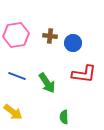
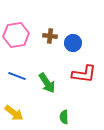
yellow arrow: moved 1 px right, 1 px down
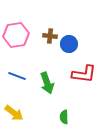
blue circle: moved 4 px left, 1 px down
green arrow: rotated 15 degrees clockwise
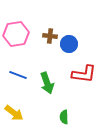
pink hexagon: moved 1 px up
blue line: moved 1 px right, 1 px up
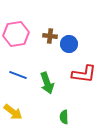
yellow arrow: moved 1 px left, 1 px up
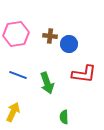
yellow arrow: rotated 102 degrees counterclockwise
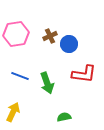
brown cross: rotated 32 degrees counterclockwise
blue line: moved 2 px right, 1 px down
green semicircle: rotated 80 degrees clockwise
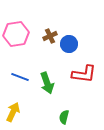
blue line: moved 1 px down
green semicircle: rotated 64 degrees counterclockwise
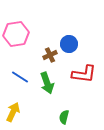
brown cross: moved 19 px down
blue line: rotated 12 degrees clockwise
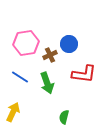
pink hexagon: moved 10 px right, 9 px down
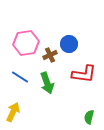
green semicircle: moved 25 px right
